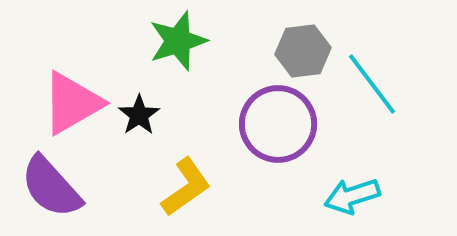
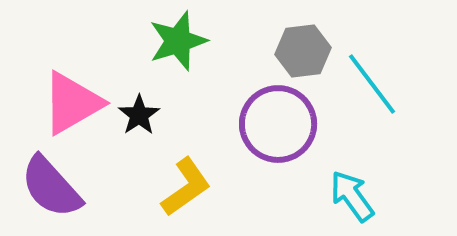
cyan arrow: rotated 72 degrees clockwise
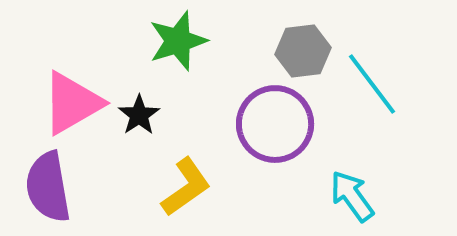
purple circle: moved 3 px left
purple semicircle: moved 3 px left; rotated 32 degrees clockwise
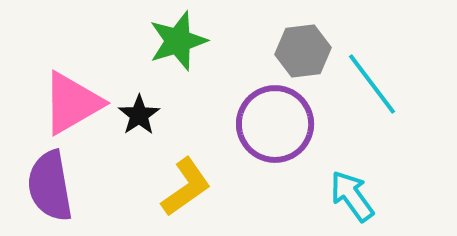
purple semicircle: moved 2 px right, 1 px up
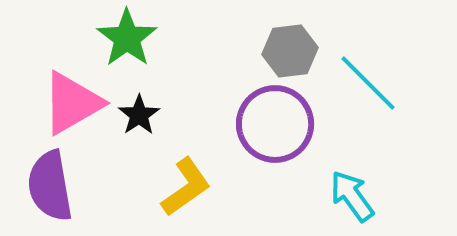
green star: moved 51 px left, 3 px up; rotated 18 degrees counterclockwise
gray hexagon: moved 13 px left
cyan line: moved 4 px left, 1 px up; rotated 8 degrees counterclockwise
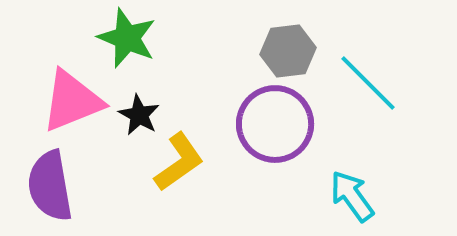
green star: rotated 14 degrees counterclockwise
gray hexagon: moved 2 px left
pink triangle: moved 2 px up; rotated 8 degrees clockwise
black star: rotated 9 degrees counterclockwise
yellow L-shape: moved 7 px left, 25 px up
